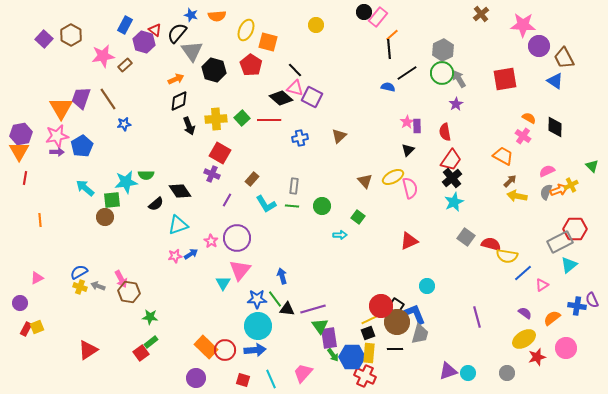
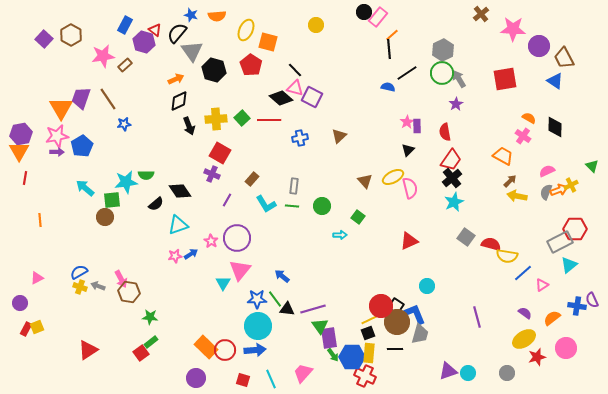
pink star at (523, 25): moved 10 px left, 4 px down
blue arrow at (282, 276): rotated 35 degrees counterclockwise
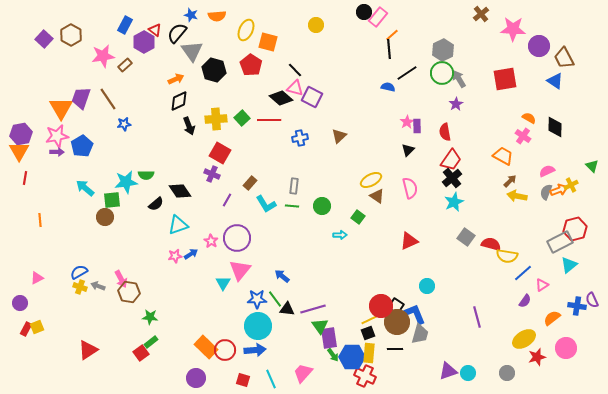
purple hexagon at (144, 42): rotated 15 degrees clockwise
yellow ellipse at (393, 177): moved 22 px left, 3 px down
brown rectangle at (252, 179): moved 2 px left, 4 px down
brown triangle at (365, 181): moved 12 px right, 15 px down; rotated 14 degrees counterclockwise
red hexagon at (575, 229): rotated 15 degrees counterclockwise
purple semicircle at (525, 313): moved 12 px up; rotated 88 degrees clockwise
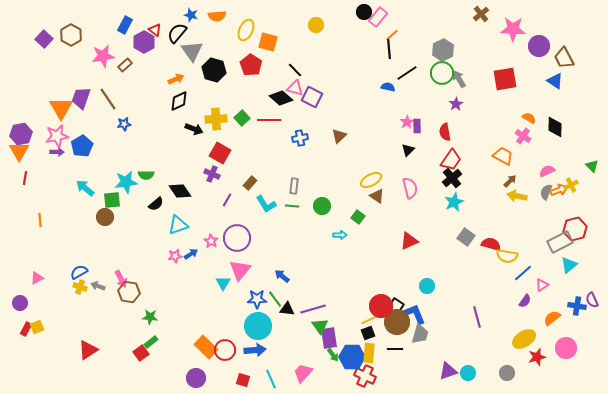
black arrow at (189, 126): moved 5 px right, 3 px down; rotated 48 degrees counterclockwise
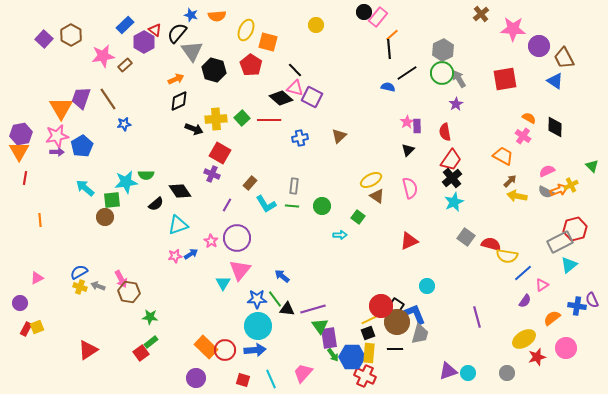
blue rectangle at (125, 25): rotated 18 degrees clockwise
gray semicircle at (546, 192): rotated 84 degrees counterclockwise
purple line at (227, 200): moved 5 px down
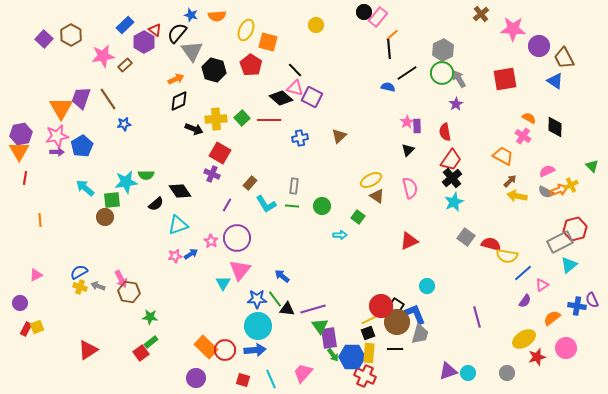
pink triangle at (37, 278): moved 1 px left, 3 px up
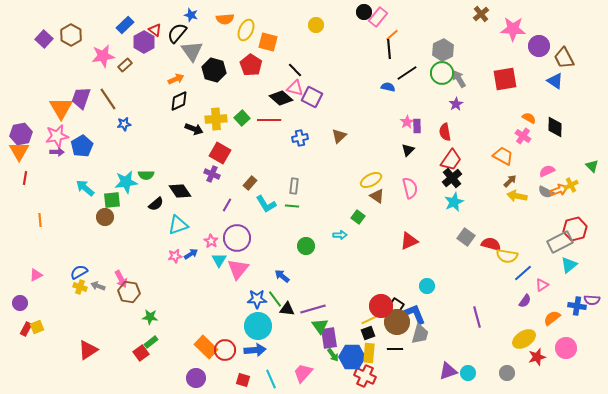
orange semicircle at (217, 16): moved 8 px right, 3 px down
green circle at (322, 206): moved 16 px left, 40 px down
pink triangle at (240, 270): moved 2 px left, 1 px up
cyan triangle at (223, 283): moved 4 px left, 23 px up
purple semicircle at (592, 300): rotated 63 degrees counterclockwise
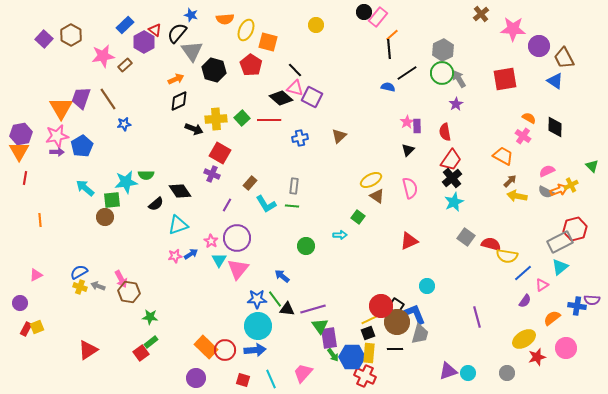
cyan triangle at (569, 265): moved 9 px left, 2 px down
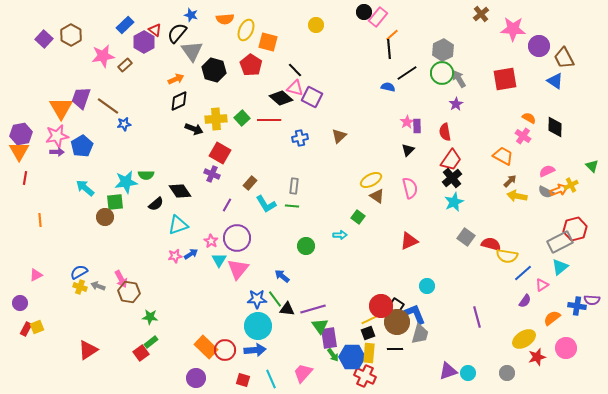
brown line at (108, 99): moved 7 px down; rotated 20 degrees counterclockwise
green square at (112, 200): moved 3 px right, 2 px down
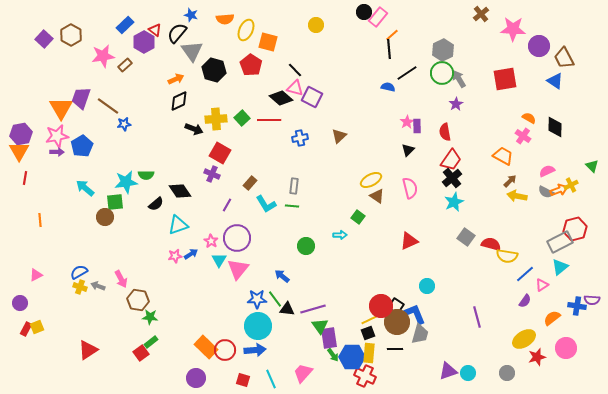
blue line at (523, 273): moved 2 px right, 1 px down
brown hexagon at (129, 292): moved 9 px right, 8 px down
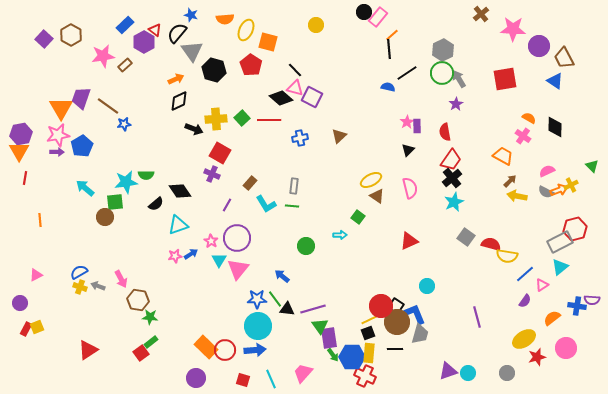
pink star at (57, 136): moved 1 px right, 1 px up
